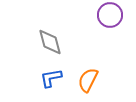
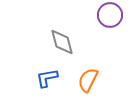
gray diamond: moved 12 px right
blue L-shape: moved 4 px left
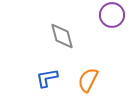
purple circle: moved 2 px right
gray diamond: moved 6 px up
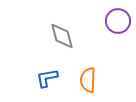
purple circle: moved 6 px right, 6 px down
orange semicircle: rotated 25 degrees counterclockwise
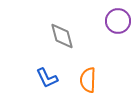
blue L-shape: rotated 105 degrees counterclockwise
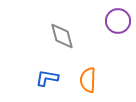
blue L-shape: rotated 125 degrees clockwise
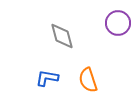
purple circle: moved 2 px down
orange semicircle: rotated 20 degrees counterclockwise
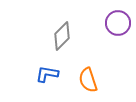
gray diamond: rotated 60 degrees clockwise
blue L-shape: moved 4 px up
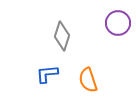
gray diamond: rotated 28 degrees counterclockwise
blue L-shape: rotated 15 degrees counterclockwise
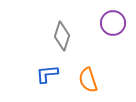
purple circle: moved 5 px left
